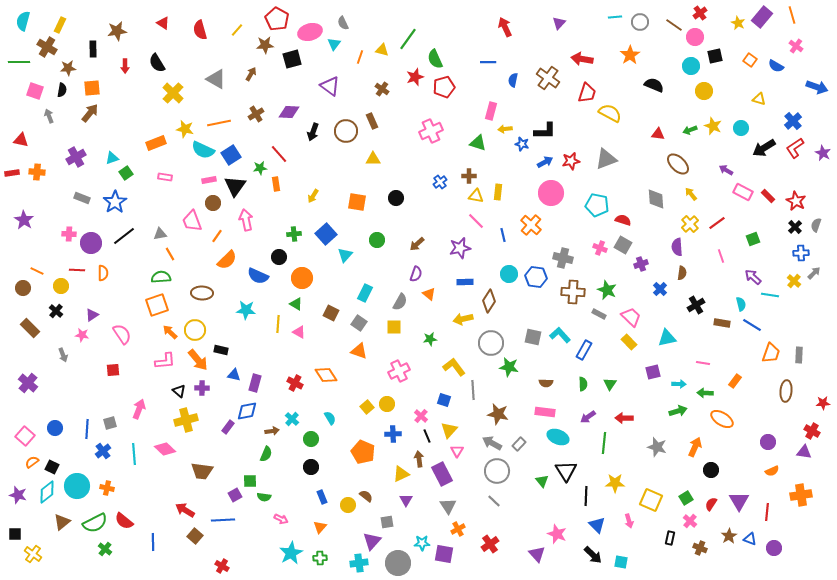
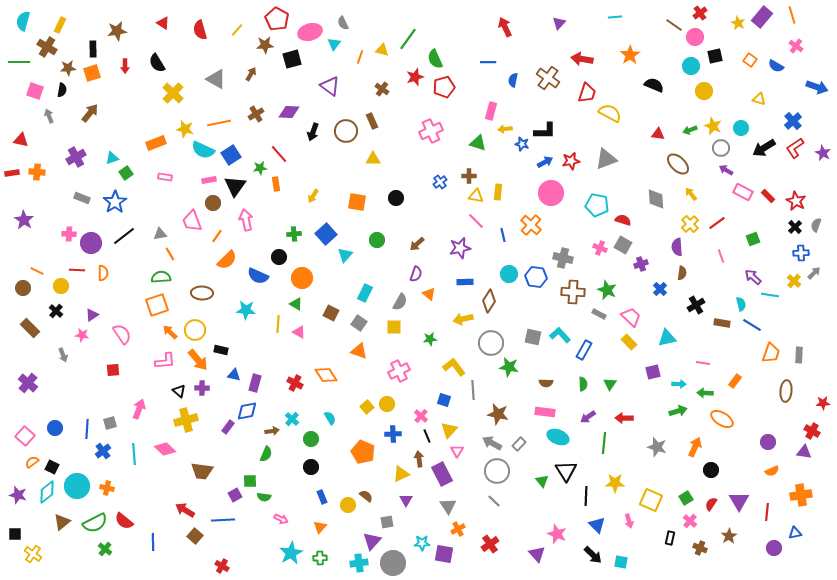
gray circle at (640, 22): moved 81 px right, 126 px down
orange square at (92, 88): moved 15 px up; rotated 12 degrees counterclockwise
blue triangle at (750, 539): moved 45 px right, 6 px up; rotated 32 degrees counterclockwise
gray circle at (398, 563): moved 5 px left
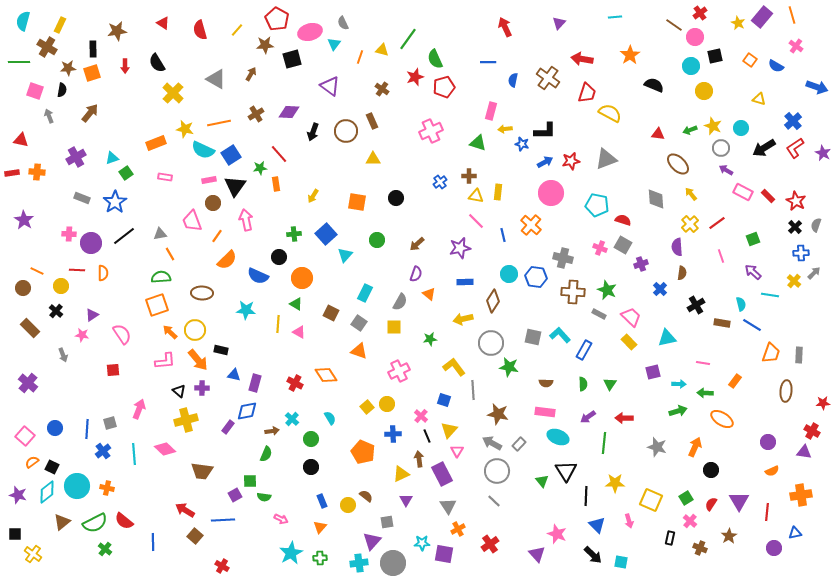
purple arrow at (753, 277): moved 5 px up
brown diamond at (489, 301): moved 4 px right
blue rectangle at (322, 497): moved 4 px down
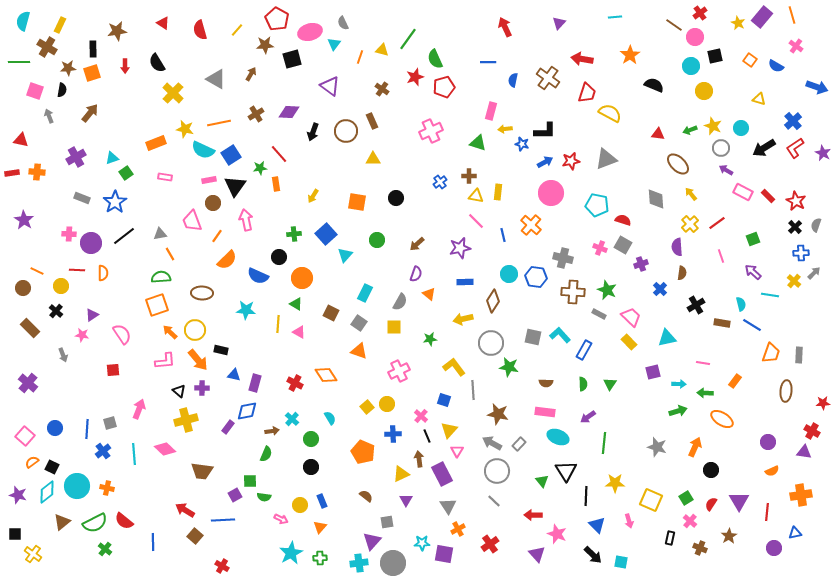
red arrow at (624, 418): moved 91 px left, 97 px down
yellow circle at (348, 505): moved 48 px left
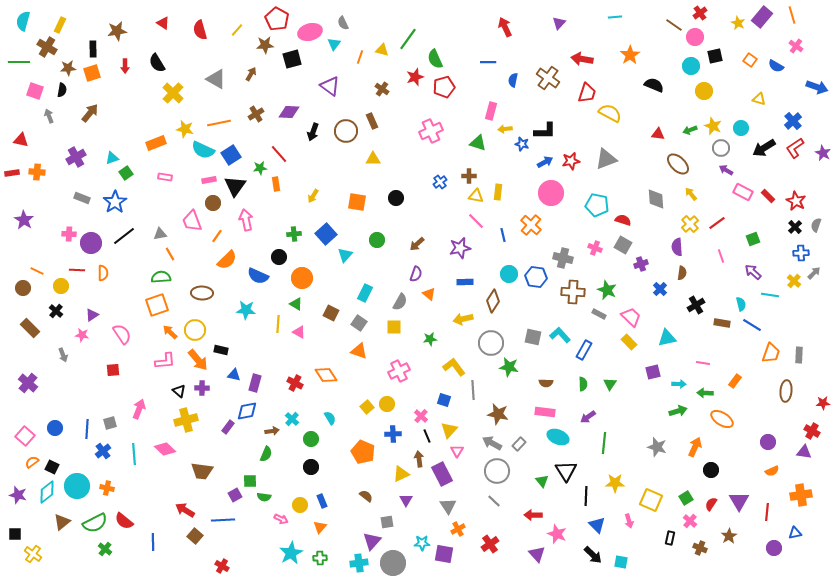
pink cross at (600, 248): moved 5 px left
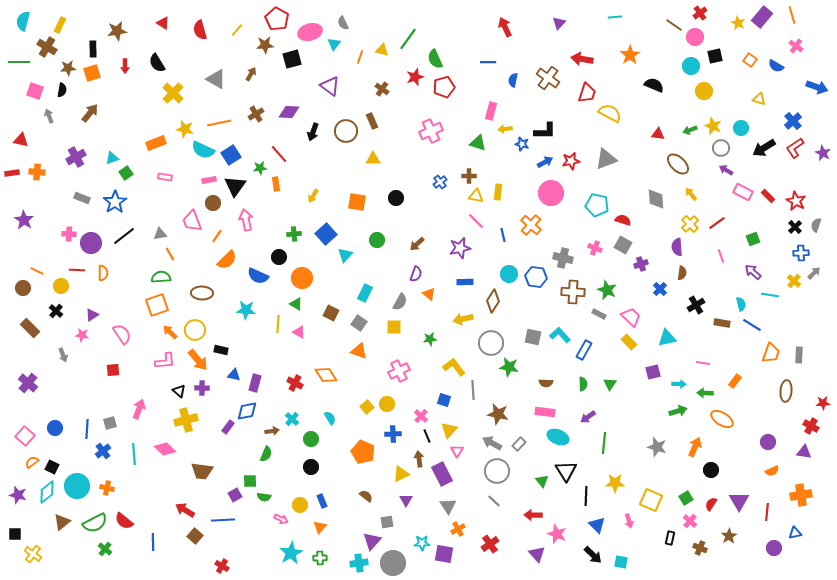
red cross at (812, 431): moved 1 px left, 5 px up
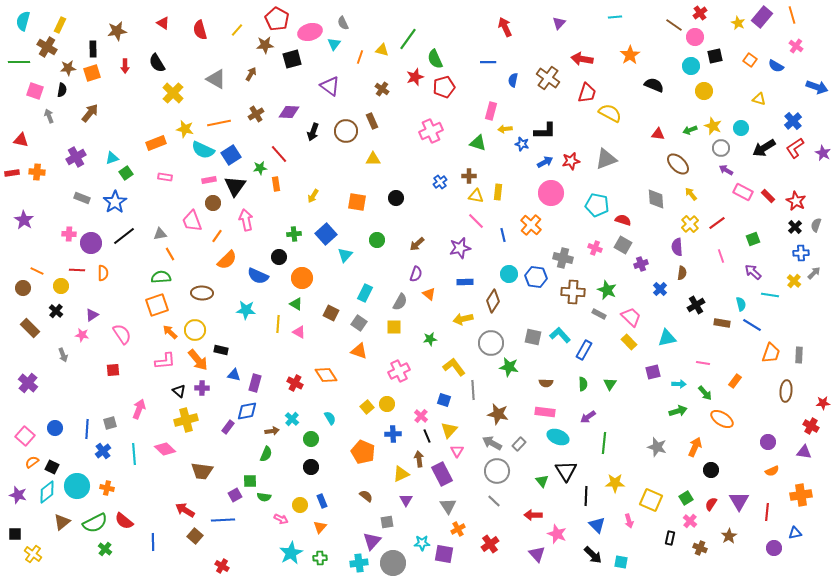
green arrow at (705, 393): rotated 133 degrees counterclockwise
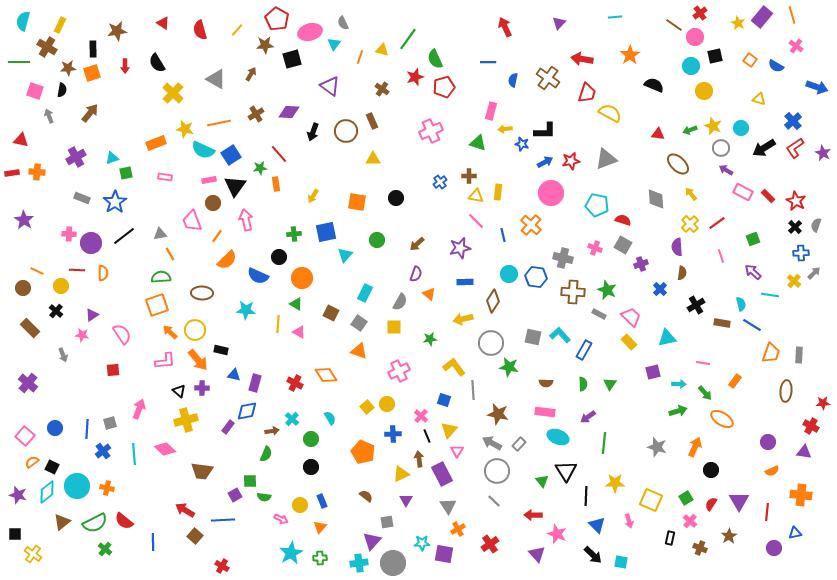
green square at (126, 173): rotated 24 degrees clockwise
blue square at (326, 234): moved 2 px up; rotated 30 degrees clockwise
orange cross at (801, 495): rotated 15 degrees clockwise
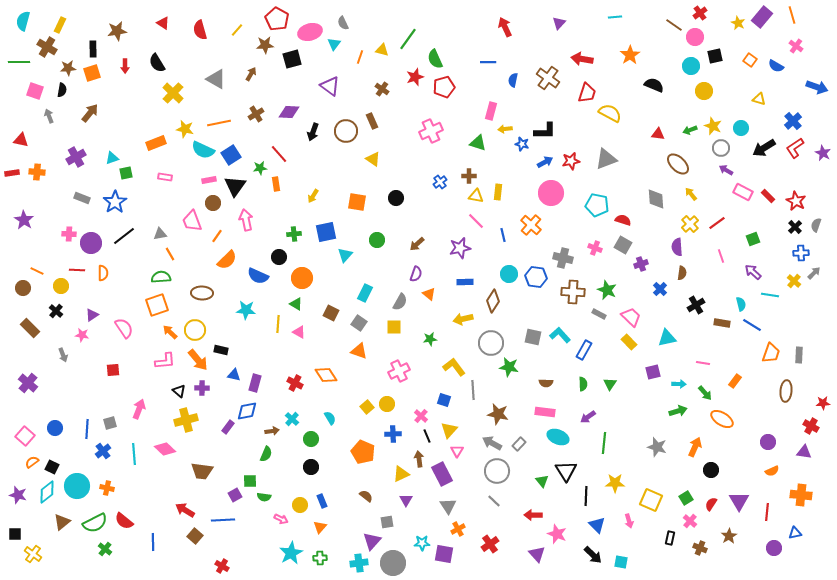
yellow triangle at (373, 159): rotated 35 degrees clockwise
pink semicircle at (122, 334): moved 2 px right, 6 px up
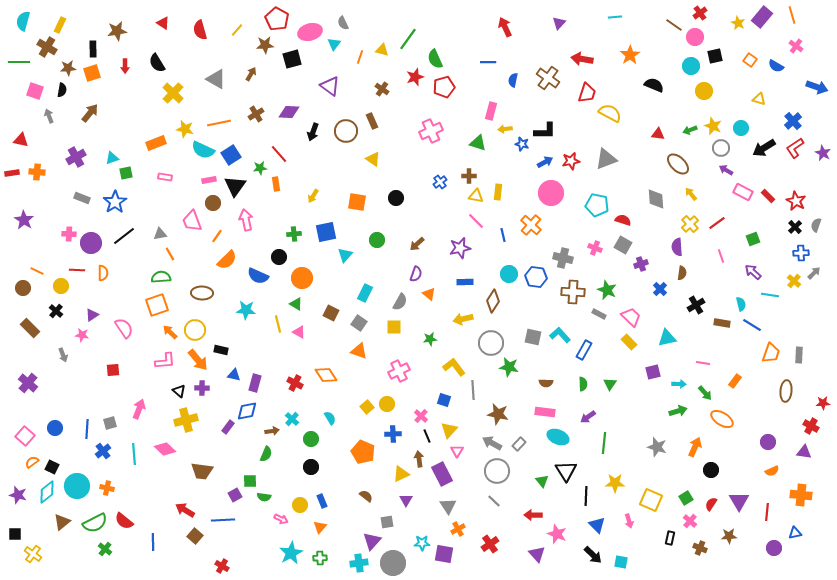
yellow line at (278, 324): rotated 18 degrees counterclockwise
brown star at (729, 536): rotated 28 degrees clockwise
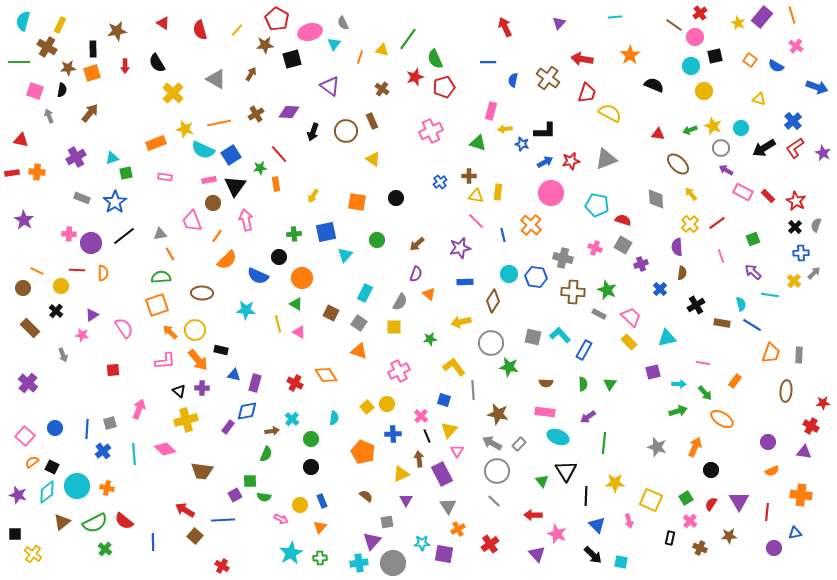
yellow arrow at (463, 319): moved 2 px left, 3 px down
cyan semicircle at (330, 418): moved 4 px right; rotated 40 degrees clockwise
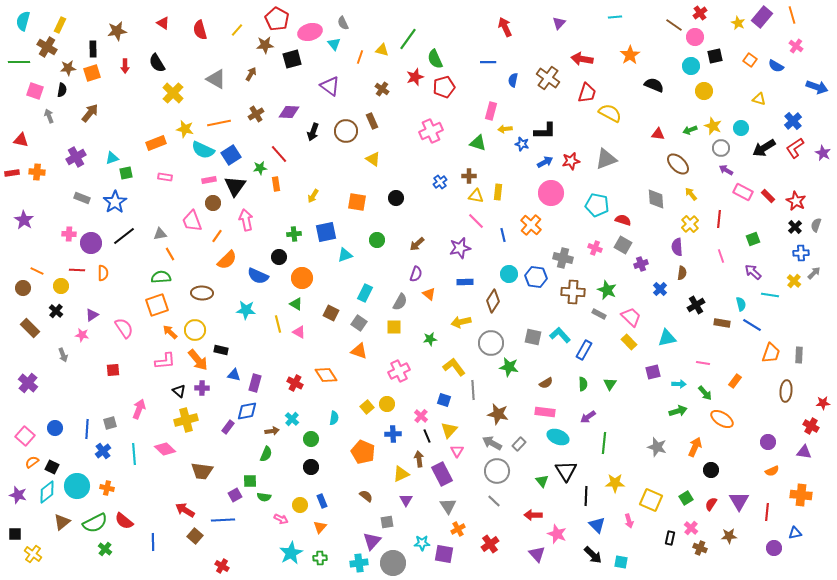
cyan triangle at (334, 44): rotated 16 degrees counterclockwise
red line at (717, 223): moved 2 px right, 4 px up; rotated 48 degrees counterclockwise
cyan triangle at (345, 255): rotated 28 degrees clockwise
brown semicircle at (546, 383): rotated 32 degrees counterclockwise
pink cross at (690, 521): moved 1 px right, 7 px down
